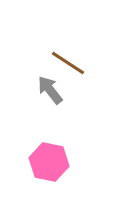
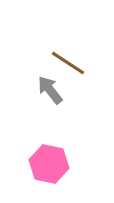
pink hexagon: moved 2 px down
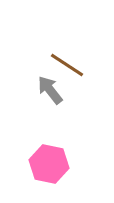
brown line: moved 1 px left, 2 px down
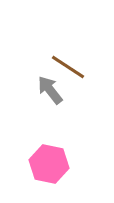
brown line: moved 1 px right, 2 px down
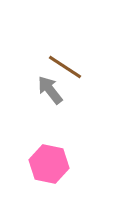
brown line: moved 3 px left
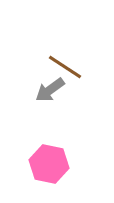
gray arrow: rotated 88 degrees counterclockwise
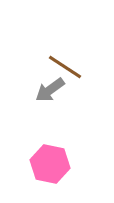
pink hexagon: moved 1 px right
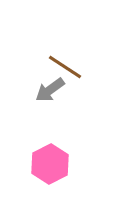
pink hexagon: rotated 21 degrees clockwise
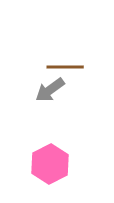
brown line: rotated 33 degrees counterclockwise
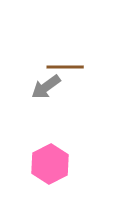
gray arrow: moved 4 px left, 3 px up
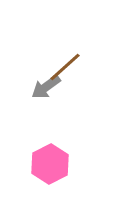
brown line: rotated 42 degrees counterclockwise
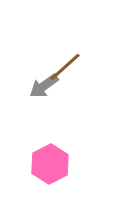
gray arrow: moved 2 px left, 1 px up
